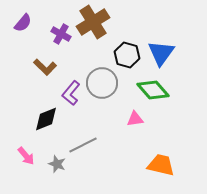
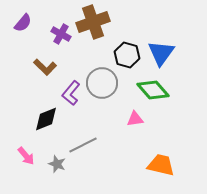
brown cross: rotated 12 degrees clockwise
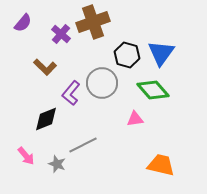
purple cross: rotated 12 degrees clockwise
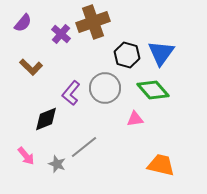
brown L-shape: moved 14 px left
gray circle: moved 3 px right, 5 px down
gray line: moved 1 px right, 2 px down; rotated 12 degrees counterclockwise
